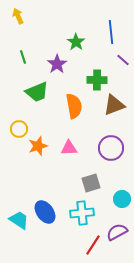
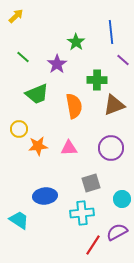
yellow arrow: moved 2 px left; rotated 70 degrees clockwise
green line: rotated 32 degrees counterclockwise
green trapezoid: moved 2 px down
orange star: rotated 12 degrees clockwise
blue ellipse: moved 16 px up; rotated 60 degrees counterclockwise
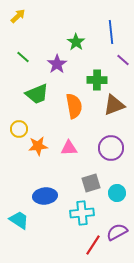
yellow arrow: moved 2 px right
cyan circle: moved 5 px left, 6 px up
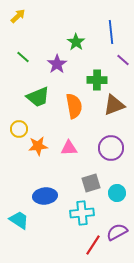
green trapezoid: moved 1 px right, 3 px down
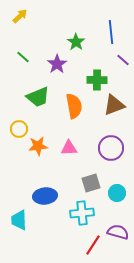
yellow arrow: moved 2 px right
cyan trapezoid: rotated 125 degrees counterclockwise
purple semicircle: moved 1 px right; rotated 45 degrees clockwise
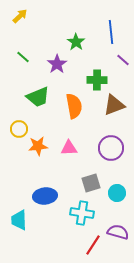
cyan cross: rotated 15 degrees clockwise
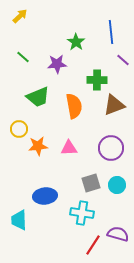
purple star: rotated 30 degrees clockwise
cyan circle: moved 8 px up
purple semicircle: moved 2 px down
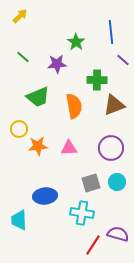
cyan circle: moved 3 px up
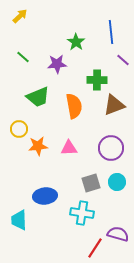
red line: moved 2 px right, 3 px down
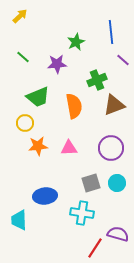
green star: rotated 12 degrees clockwise
green cross: rotated 24 degrees counterclockwise
yellow circle: moved 6 px right, 6 px up
cyan circle: moved 1 px down
